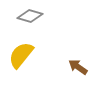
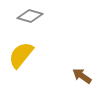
brown arrow: moved 4 px right, 9 px down
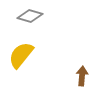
brown arrow: rotated 60 degrees clockwise
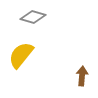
gray diamond: moved 3 px right, 1 px down
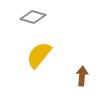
yellow semicircle: moved 18 px right
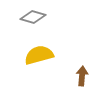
yellow semicircle: rotated 36 degrees clockwise
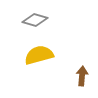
gray diamond: moved 2 px right, 3 px down
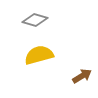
brown arrow: rotated 54 degrees clockwise
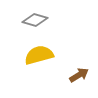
brown arrow: moved 3 px left, 1 px up
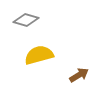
gray diamond: moved 9 px left
